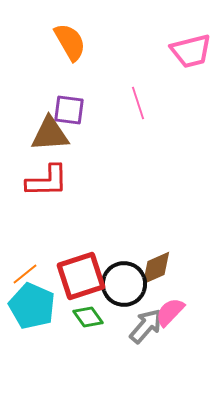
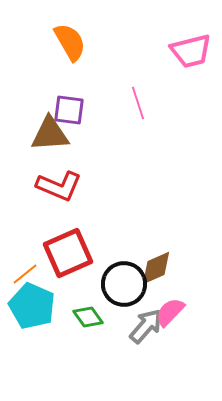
red L-shape: moved 12 px right, 5 px down; rotated 24 degrees clockwise
red square: moved 13 px left, 23 px up; rotated 6 degrees counterclockwise
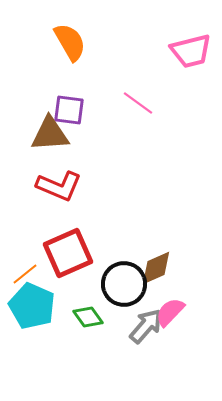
pink line: rotated 36 degrees counterclockwise
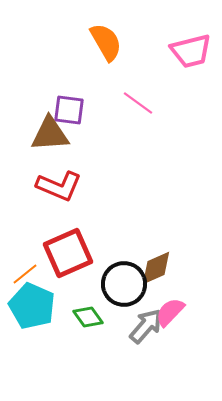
orange semicircle: moved 36 px right
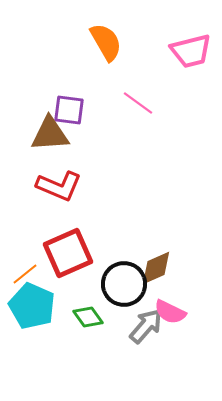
pink semicircle: rotated 108 degrees counterclockwise
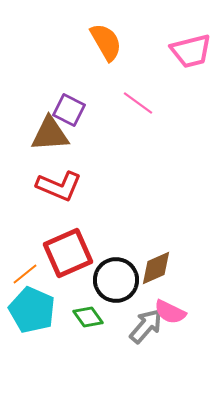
purple square: rotated 20 degrees clockwise
black circle: moved 8 px left, 4 px up
cyan pentagon: moved 4 px down
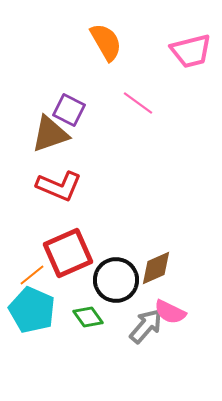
brown triangle: rotated 15 degrees counterclockwise
orange line: moved 7 px right, 1 px down
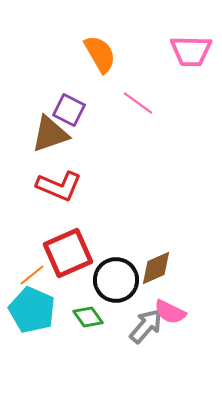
orange semicircle: moved 6 px left, 12 px down
pink trapezoid: rotated 15 degrees clockwise
